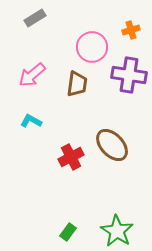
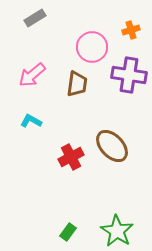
brown ellipse: moved 1 px down
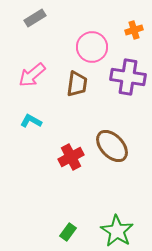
orange cross: moved 3 px right
purple cross: moved 1 px left, 2 px down
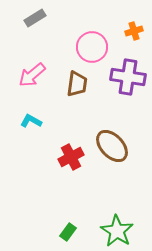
orange cross: moved 1 px down
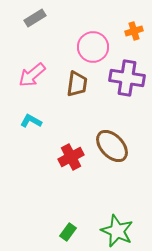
pink circle: moved 1 px right
purple cross: moved 1 px left, 1 px down
green star: rotated 8 degrees counterclockwise
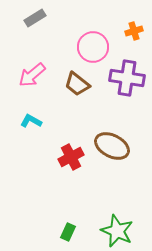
brown trapezoid: rotated 120 degrees clockwise
brown ellipse: rotated 20 degrees counterclockwise
green rectangle: rotated 12 degrees counterclockwise
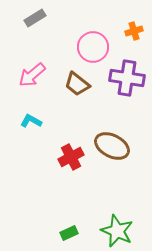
green rectangle: moved 1 px right, 1 px down; rotated 42 degrees clockwise
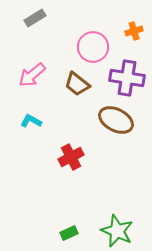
brown ellipse: moved 4 px right, 26 px up
